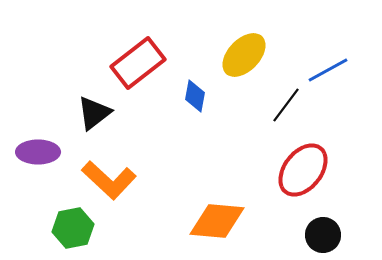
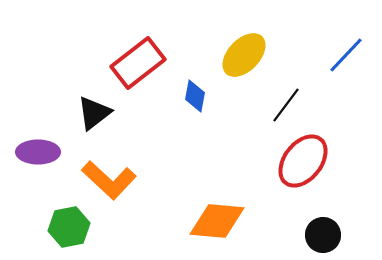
blue line: moved 18 px right, 15 px up; rotated 18 degrees counterclockwise
red ellipse: moved 9 px up
green hexagon: moved 4 px left, 1 px up
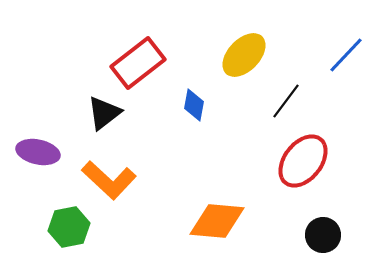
blue diamond: moved 1 px left, 9 px down
black line: moved 4 px up
black triangle: moved 10 px right
purple ellipse: rotated 12 degrees clockwise
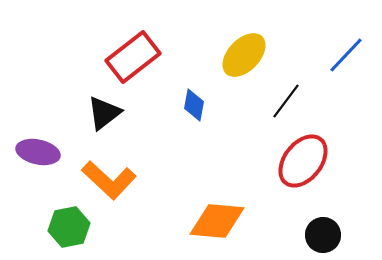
red rectangle: moved 5 px left, 6 px up
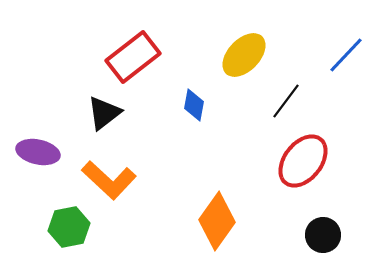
orange diamond: rotated 60 degrees counterclockwise
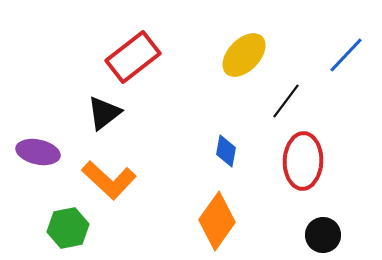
blue diamond: moved 32 px right, 46 px down
red ellipse: rotated 36 degrees counterclockwise
green hexagon: moved 1 px left, 1 px down
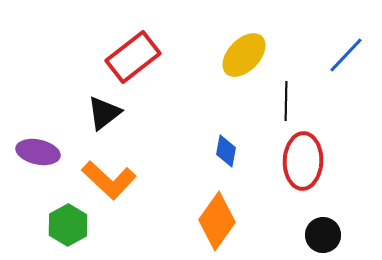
black line: rotated 36 degrees counterclockwise
green hexagon: moved 3 px up; rotated 18 degrees counterclockwise
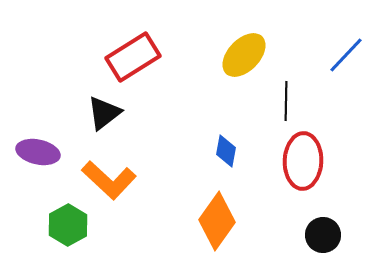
red rectangle: rotated 6 degrees clockwise
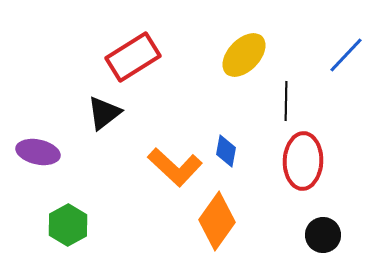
orange L-shape: moved 66 px right, 13 px up
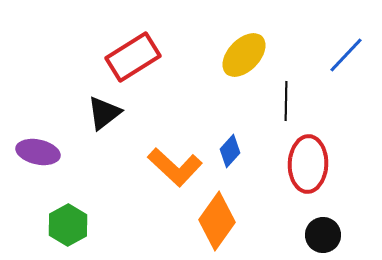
blue diamond: moved 4 px right; rotated 32 degrees clockwise
red ellipse: moved 5 px right, 3 px down
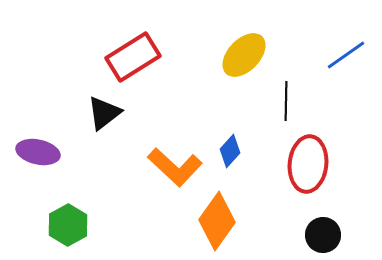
blue line: rotated 12 degrees clockwise
red ellipse: rotated 4 degrees clockwise
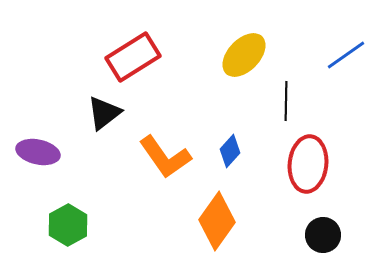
orange L-shape: moved 10 px left, 10 px up; rotated 12 degrees clockwise
